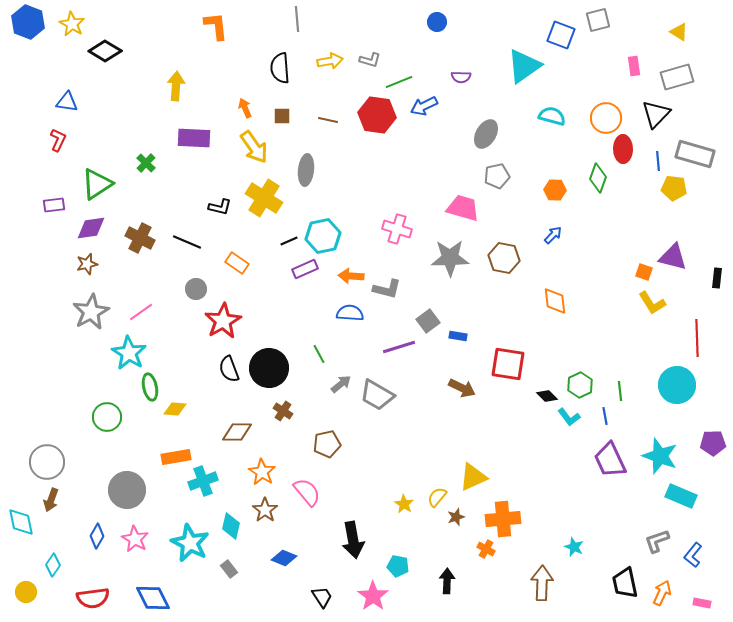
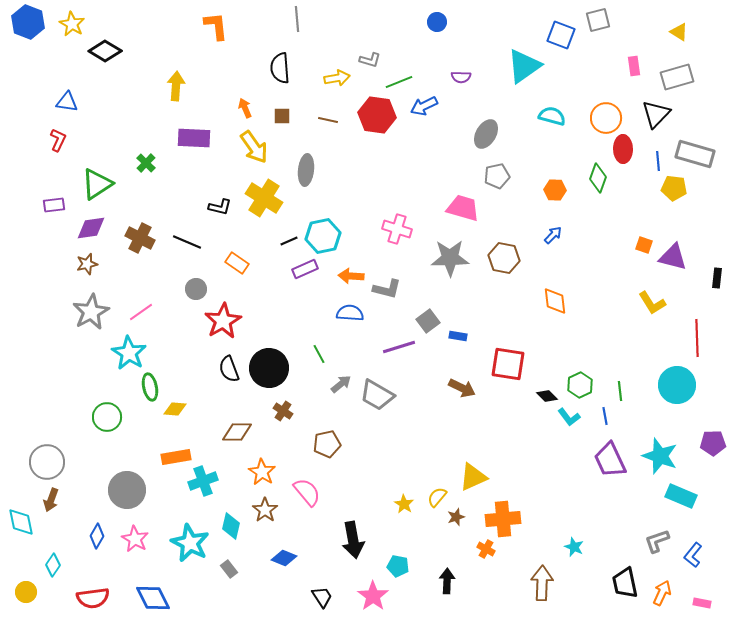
yellow arrow at (330, 61): moved 7 px right, 17 px down
orange square at (644, 272): moved 27 px up
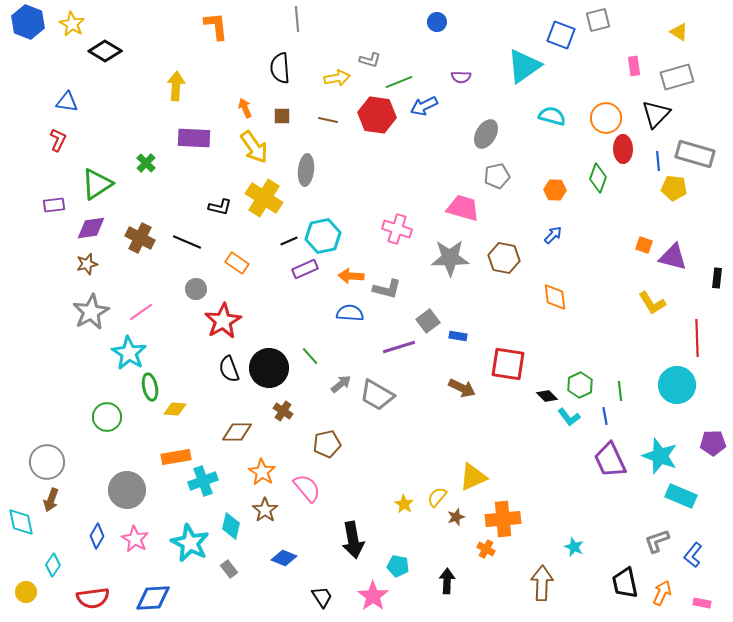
orange diamond at (555, 301): moved 4 px up
green line at (319, 354): moved 9 px left, 2 px down; rotated 12 degrees counterclockwise
pink semicircle at (307, 492): moved 4 px up
blue diamond at (153, 598): rotated 66 degrees counterclockwise
